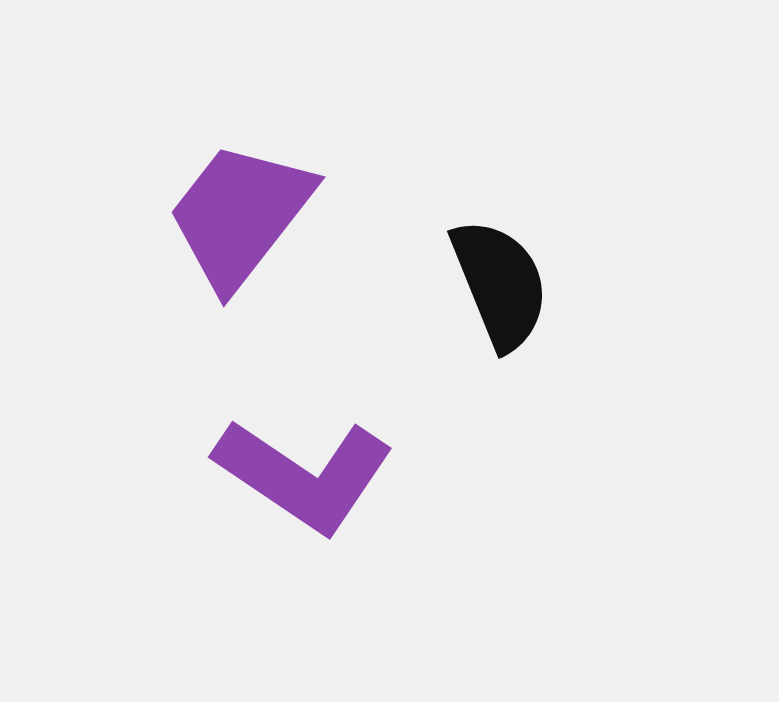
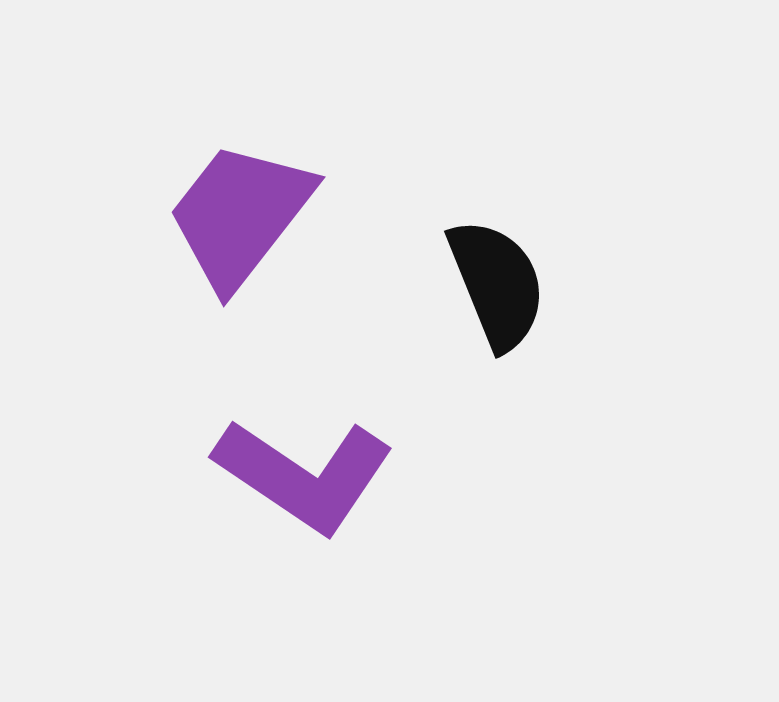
black semicircle: moved 3 px left
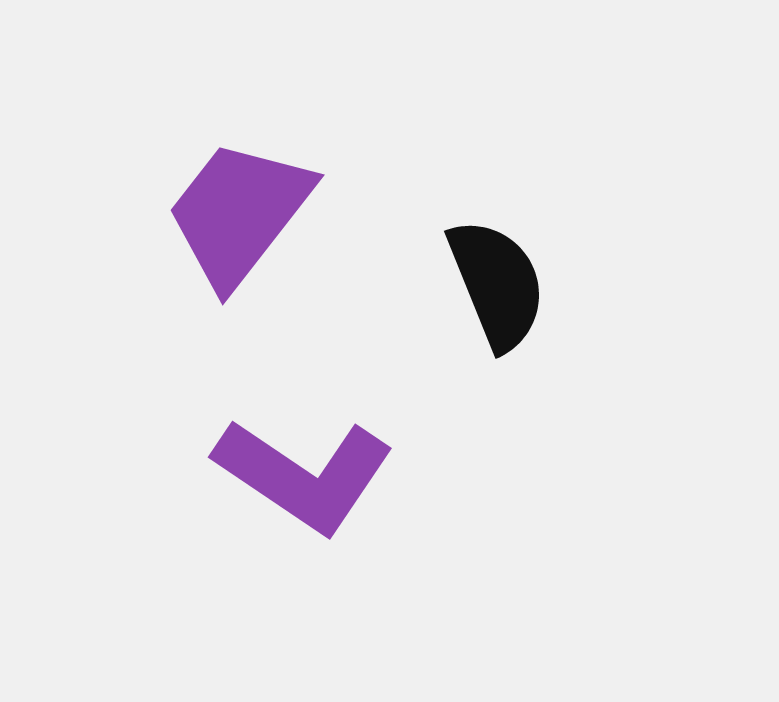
purple trapezoid: moved 1 px left, 2 px up
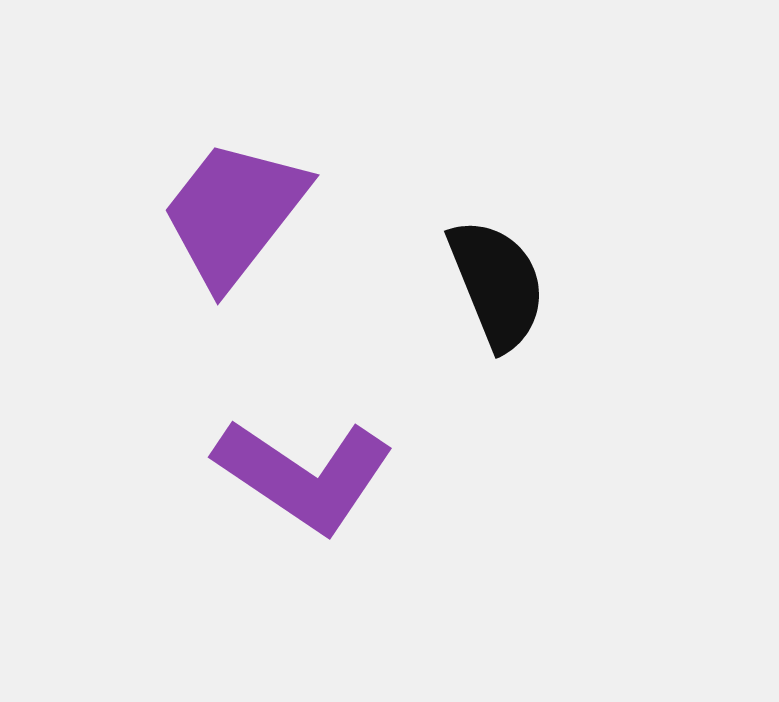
purple trapezoid: moved 5 px left
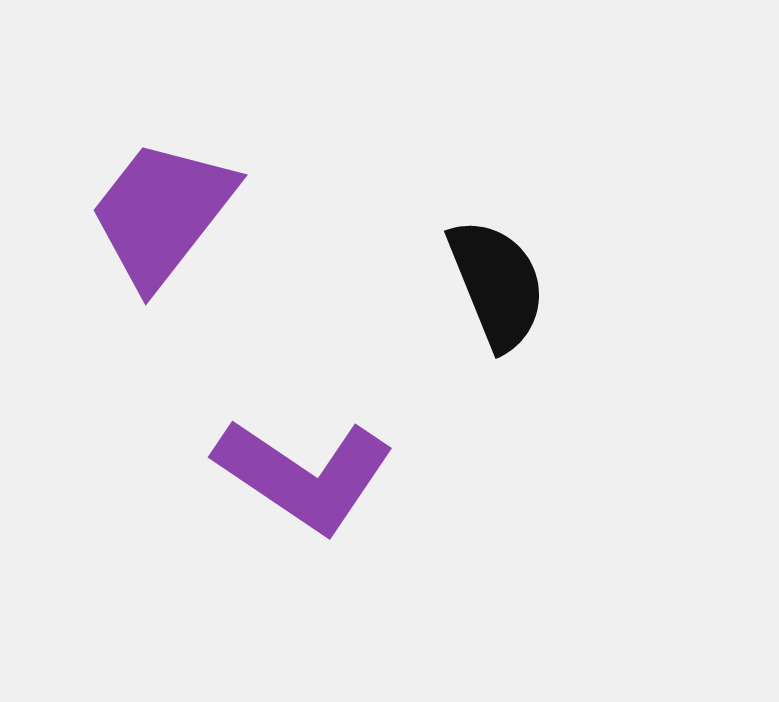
purple trapezoid: moved 72 px left
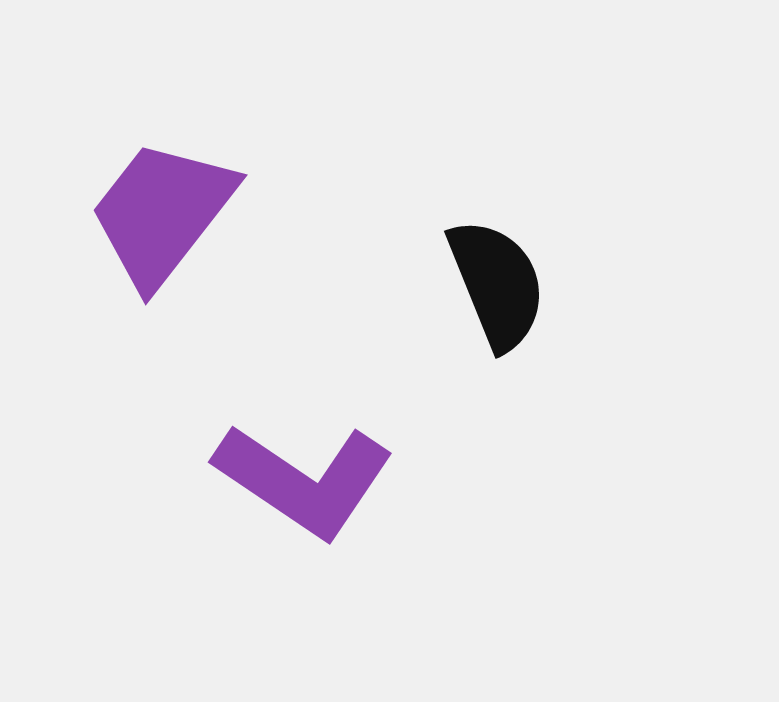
purple L-shape: moved 5 px down
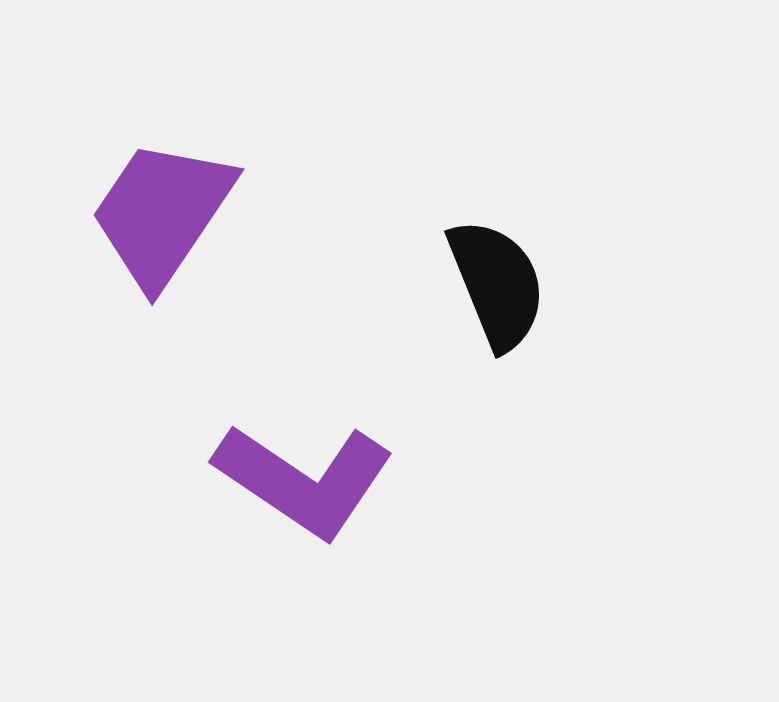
purple trapezoid: rotated 4 degrees counterclockwise
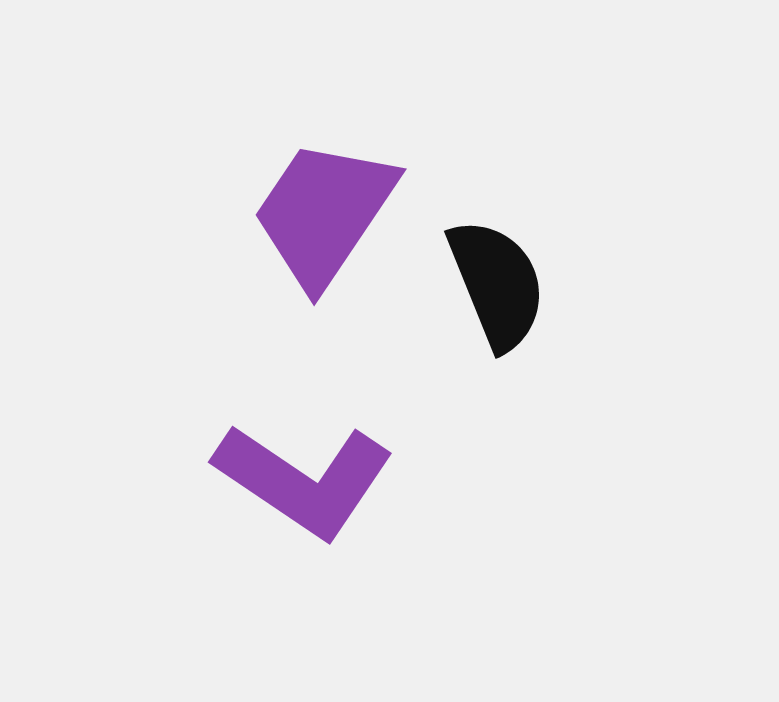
purple trapezoid: moved 162 px right
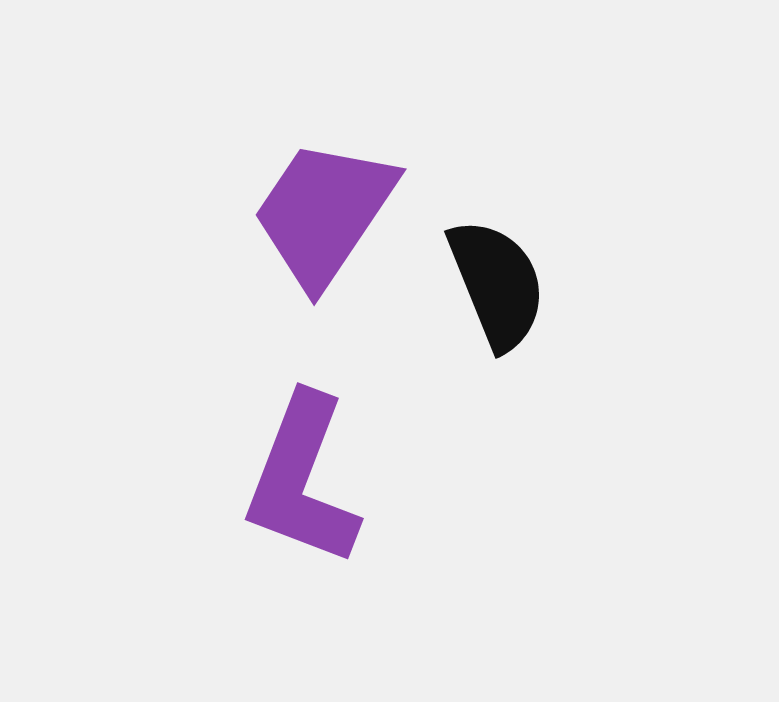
purple L-shape: moved 2 px left; rotated 77 degrees clockwise
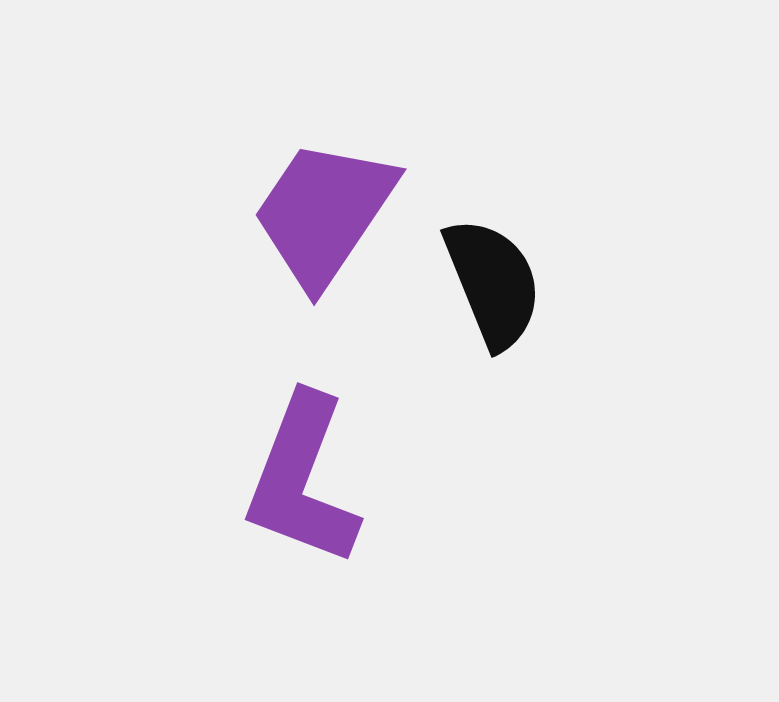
black semicircle: moved 4 px left, 1 px up
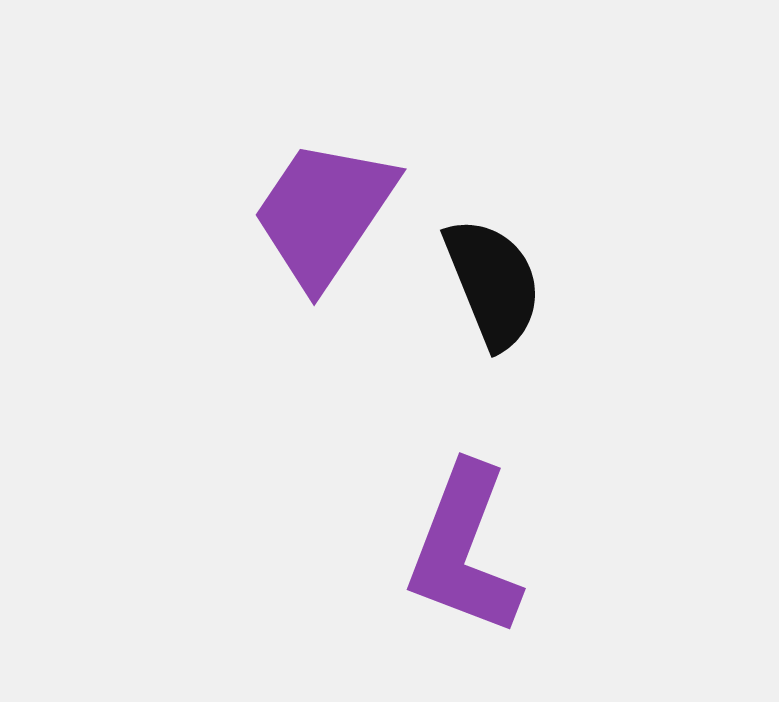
purple L-shape: moved 162 px right, 70 px down
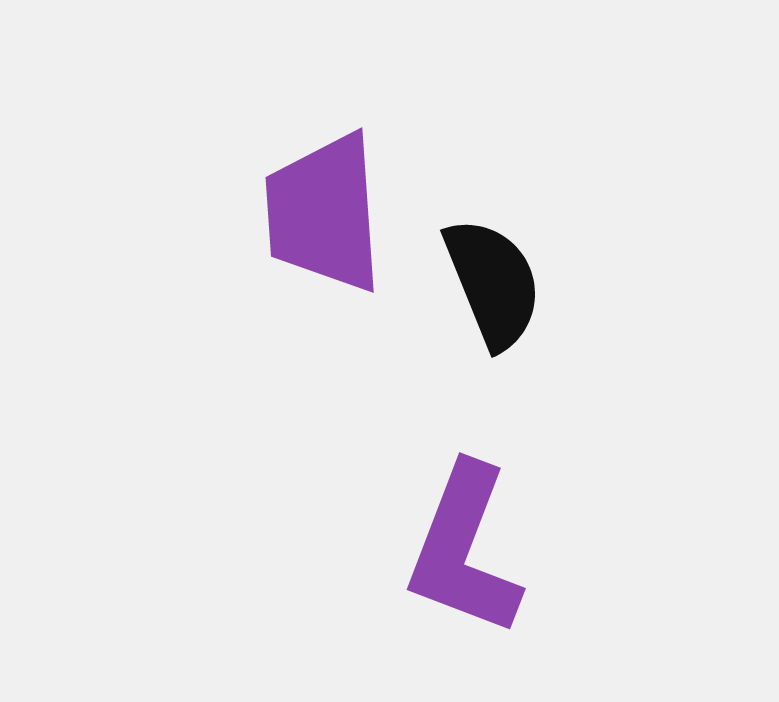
purple trapezoid: rotated 38 degrees counterclockwise
